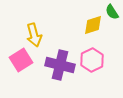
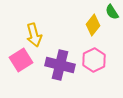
yellow diamond: rotated 35 degrees counterclockwise
pink hexagon: moved 2 px right
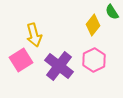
purple cross: moved 1 px left, 1 px down; rotated 24 degrees clockwise
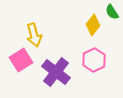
purple cross: moved 3 px left, 6 px down
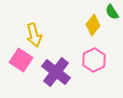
pink square: rotated 25 degrees counterclockwise
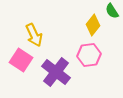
green semicircle: moved 1 px up
yellow arrow: rotated 10 degrees counterclockwise
pink hexagon: moved 5 px left, 5 px up; rotated 20 degrees clockwise
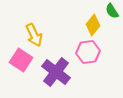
pink hexagon: moved 1 px left, 3 px up
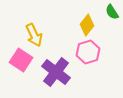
green semicircle: moved 1 px down
yellow diamond: moved 6 px left
pink hexagon: rotated 10 degrees counterclockwise
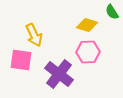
yellow diamond: rotated 70 degrees clockwise
pink hexagon: rotated 15 degrees clockwise
pink square: rotated 25 degrees counterclockwise
purple cross: moved 3 px right, 2 px down
